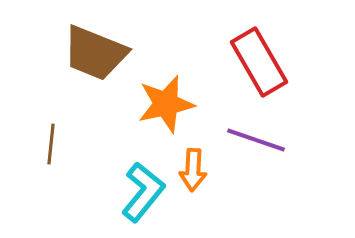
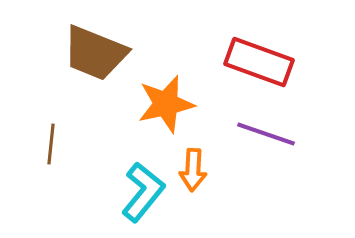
red rectangle: rotated 40 degrees counterclockwise
purple line: moved 10 px right, 6 px up
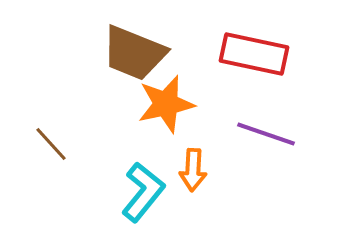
brown trapezoid: moved 39 px right
red rectangle: moved 5 px left, 8 px up; rotated 8 degrees counterclockwise
brown line: rotated 48 degrees counterclockwise
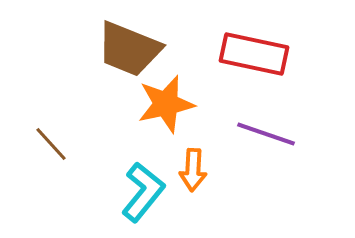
brown trapezoid: moved 5 px left, 4 px up
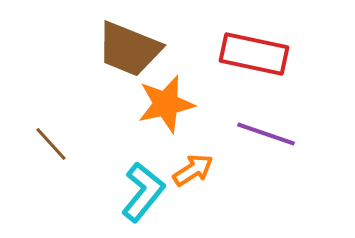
orange arrow: rotated 126 degrees counterclockwise
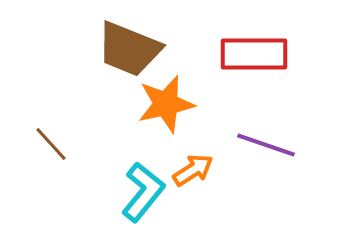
red rectangle: rotated 12 degrees counterclockwise
purple line: moved 11 px down
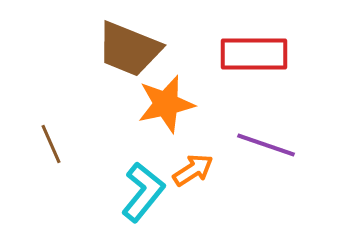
brown line: rotated 18 degrees clockwise
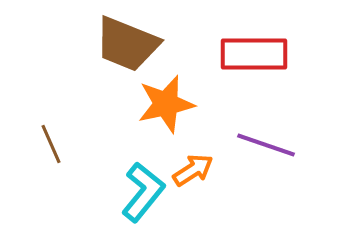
brown trapezoid: moved 2 px left, 5 px up
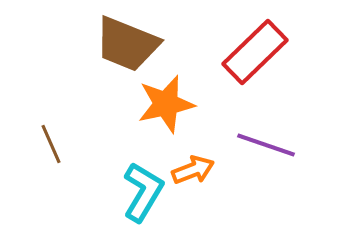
red rectangle: moved 1 px right, 2 px up; rotated 44 degrees counterclockwise
orange arrow: rotated 12 degrees clockwise
cyan L-shape: rotated 8 degrees counterclockwise
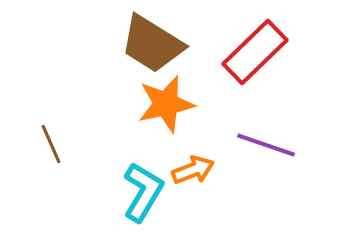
brown trapezoid: moved 25 px right; rotated 10 degrees clockwise
